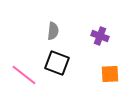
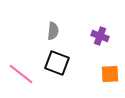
pink line: moved 3 px left, 1 px up
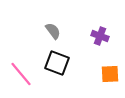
gray semicircle: rotated 42 degrees counterclockwise
pink line: rotated 12 degrees clockwise
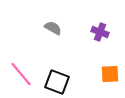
gray semicircle: moved 3 px up; rotated 24 degrees counterclockwise
purple cross: moved 4 px up
black square: moved 19 px down
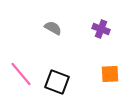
purple cross: moved 1 px right, 3 px up
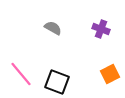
orange square: rotated 24 degrees counterclockwise
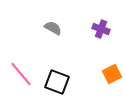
orange square: moved 2 px right
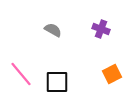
gray semicircle: moved 2 px down
black square: rotated 20 degrees counterclockwise
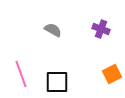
pink line: rotated 20 degrees clockwise
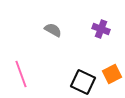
black square: moved 26 px right; rotated 25 degrees clockwise
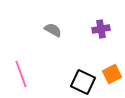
purple cross: rotated 30 degrees counterclockwise
